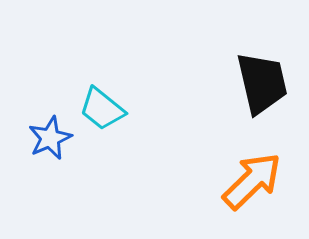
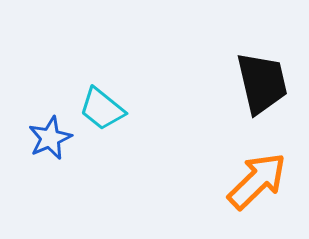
orange arrow: moved 5 px right
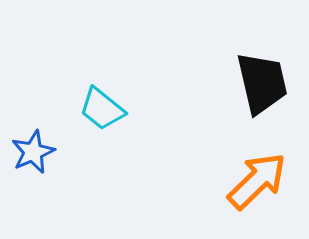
blue star: moved 17 px left, 14 px down
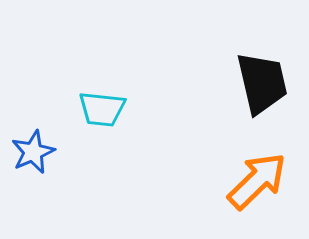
cyan trapezoid: rotated 33 degrees counterclockwise
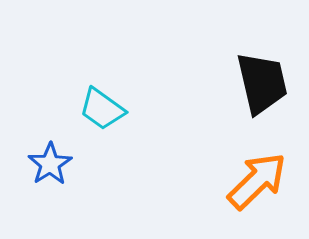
cyan trapezoid: rotated 30 degrees clockwise
blue star: moved 17 px right, 12 px down; rotated 9 degrees counterclockwise
